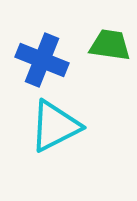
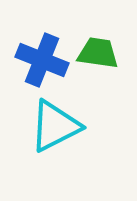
green trapezoid: moved 12 px left, 8 px down
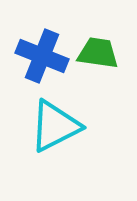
blue cross: moved 4 px up
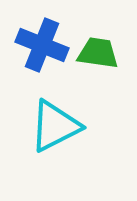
blue cross: moved 11 px up
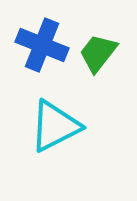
green trapezoid: rotated 60 degrees counterclockwise
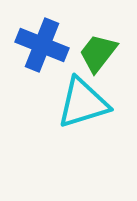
cyan triangle: moved 28 px right, 23 px up; rotated 10 degrees clockwise
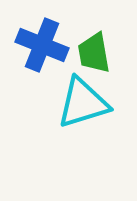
green trapezoid: moved 4 px left; rotated 48 degrees counterclockwise
